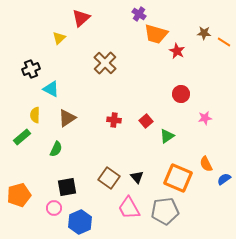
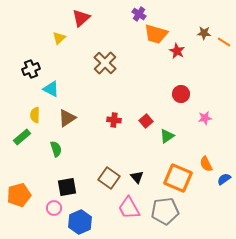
green semicircle: rotated 42 degrees counterclockwise
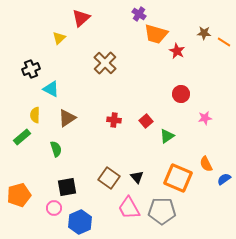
gray pentagon: moved 3 px left; rotated 8 degrees clockwise
